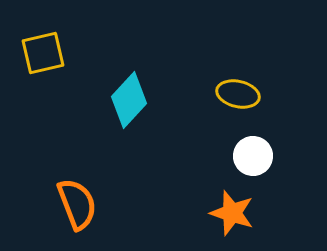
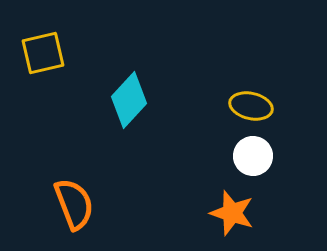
yellow ellipse: moved 13 px right, 12 px down
orange semicircle: moved 3 px left
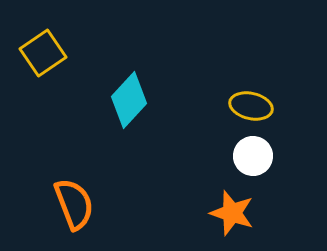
yellow square: rotated 21 degrees counterclockwise
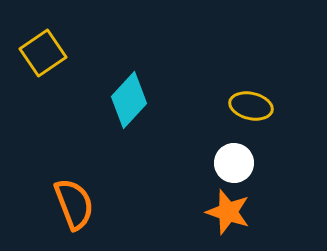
white circle: moved 19 px left, 7 px down
orange star: moved 4 px left, 1 px up
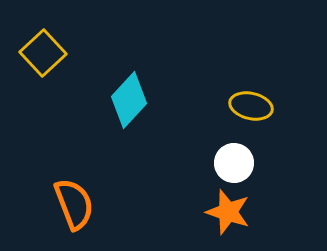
yellow square: rotated 9 degrees counterclockwise
